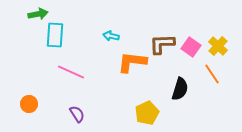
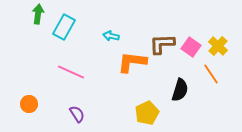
green arrow: rotated 72 degrees counterclockwise
cyan rectangle: moved 9 px right, 8 px up; rotated 25 degrees clockwise
orange line: moved 1 px left
black semicircle: moved 1 px down
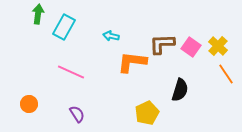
orange line: moved 15 px right
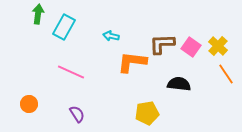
black semicircle: moved 1 px left, 6 px up; rotated 100 degrees counterclockwise
yellow pentagon: rotated 15 degrees clockwise
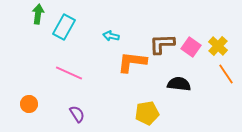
pink line: moved 2 px left, 1 px down
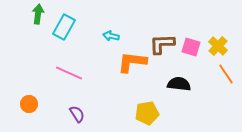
pink square: rotated 18 degrees counterclockwise
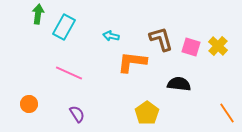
brown L-shape: moved 1 px left, 5 px up; rotated 76 degrees clockwise
orange line: moved 1 px right, 39 px down
yellow pentagon: rotated 25 degrees counterclockwise
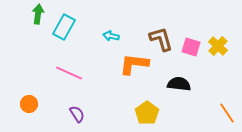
orange L-shape: moved 2 px right, 2 px down
